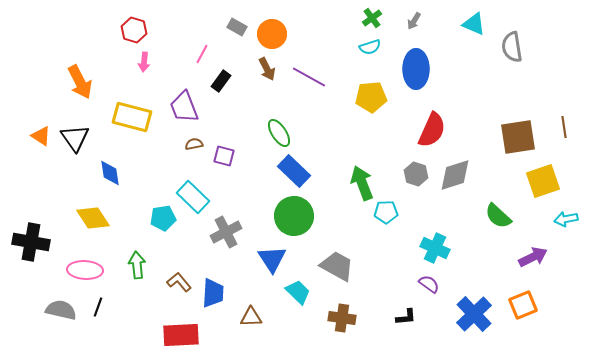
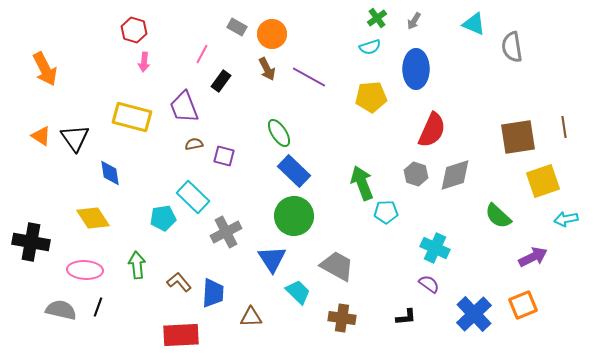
green cross at (372, 18): moved 5 px right
orange arrow at (80, 82): moved 35 px left, 13 px up
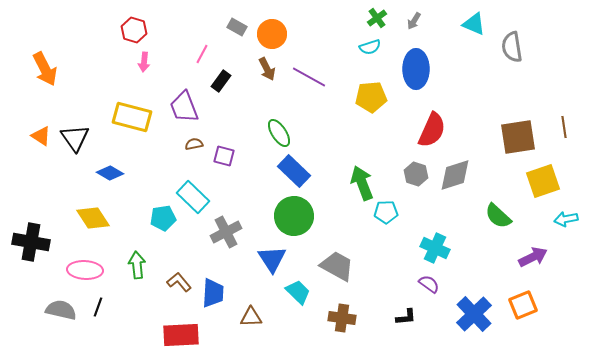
blue diamond at (110, 173): rotated 52 degrees counterclockwise
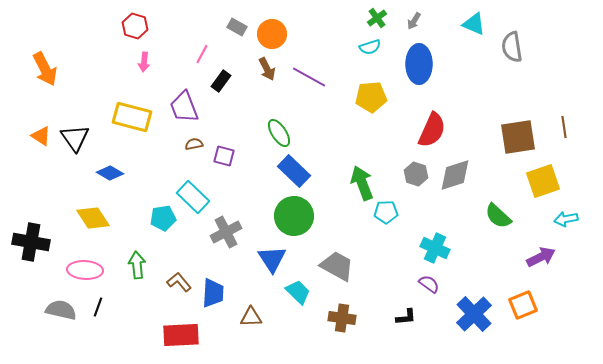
red hexagon at (134, 30): moved 1 px right, 4 px up
blue ellipse at (416, 69): moved 3 px right, 5 px up
purple arrow at (533, 257): moved 8 px right
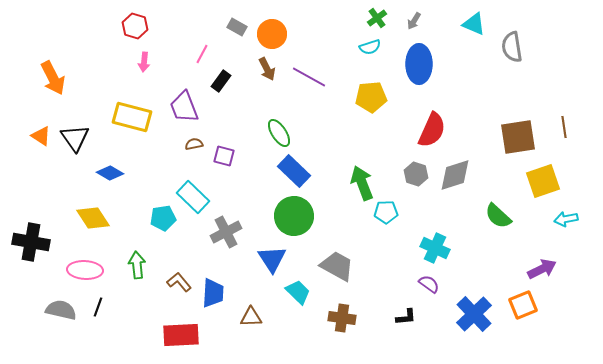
orange arrow at (45, 69): moved 8 px right, 9 px down
purple arrow at (541, 257): moved 1 px right, 12 px down
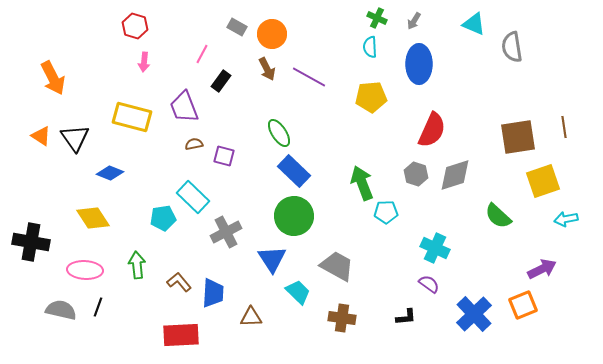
green cross at (377, 18): rotated 30 degrees counterclockwise
cyan semicircle at (370, 47): rotated 105 degrees clockwise
blue diamond at (110, 173): rotated 8 degrees counterclockwise
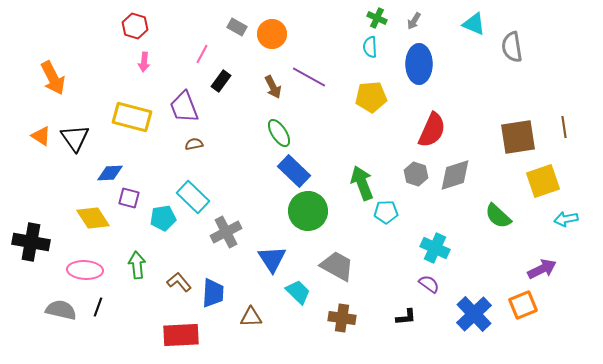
brown arrow at (267, 69): moved 6 px right, 18 px down
purple square at (224, 156): moved 95 px left, 42 px down
blue diamond at (110, 173): rotated 24 degrees counterclockwise
green circle at (294, 216): moved 14 px right, 5 px up
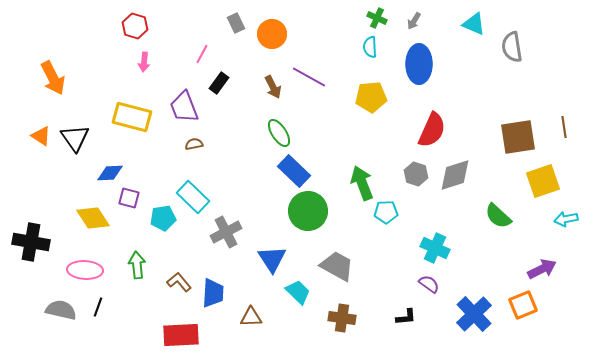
gray rectangle at (237, 27): moved 1 px left, 4 px up; rotated 36 degrees clockwise
black rectangle at (221, 81): moved 2 px left, 2 px down
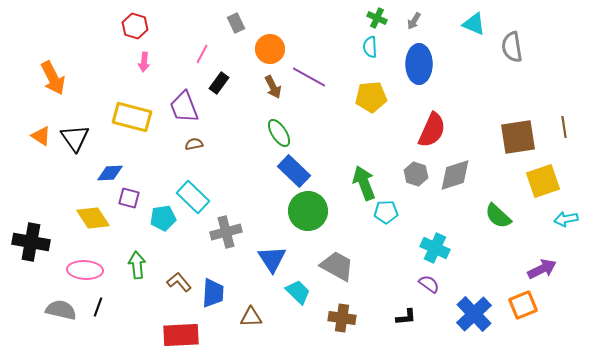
orange circle at (272, 34): moved 2 px left, 15 px down
green arrow at (362, 183): moved 2 px right
gray cross at (226, 232): rotated 12 degrees clockwise
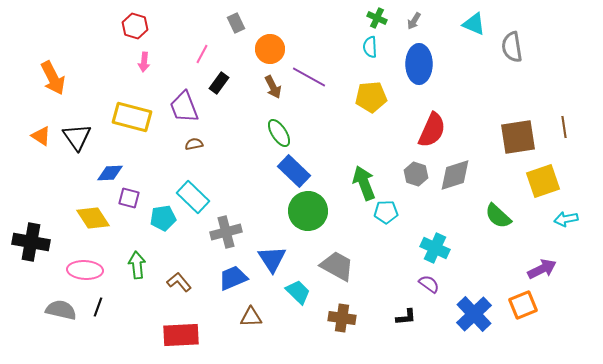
black triangle at (75, 138): moved 2 px right, 1 px up
blue trapezoid at (213, 293): moved 20 px right, 15 px up; rotated 116 degrees counterclockwise
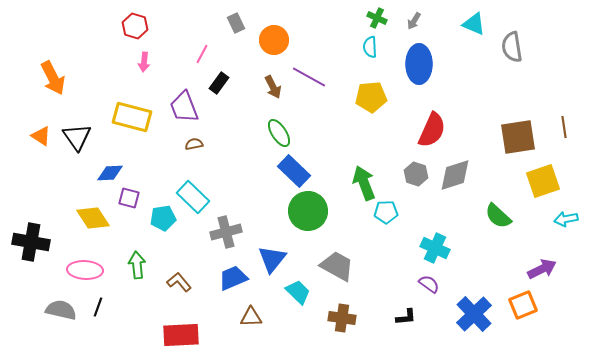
orange circle at (270, 49): moved 4 px right, 9 px up
blue triangle at (272, 259): rotated 12 degrees clockwise
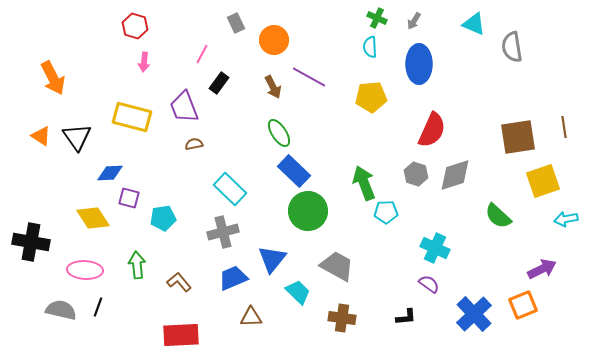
cyan rectangle at (193, 197): moved 37 px right, 8 px up
gray cross at (226, 232): moved 3 px left
